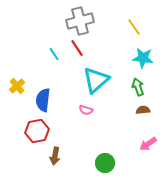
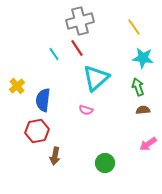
cyan triangle: moved 2 px up
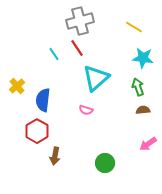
yellow line: rotated 24 degrees counterclockwise
red hexagon: rotated 20 degrees counterclockwise
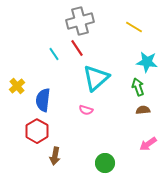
cyan star: moved 4 px right, 4 px down
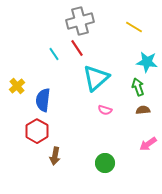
pink semicircle: moved 19 px right
